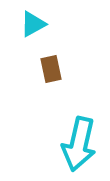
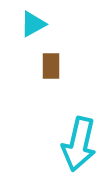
brown rectangle: moved 3 px up; rotated 12 degrees clockwise
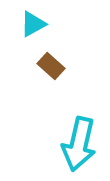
brown rectangle: rotated 48 degrees counterclockwise
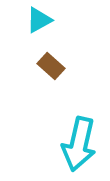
cyan triangle: moved 6 px right, 4 px up
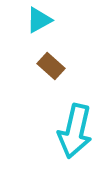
cyan arrow: moved 4 px left, 13 px up
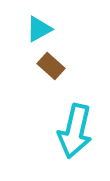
cyan triangle: moved 9 px down
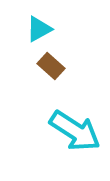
cyan arrow: rotated 70 degrees counterclockwise
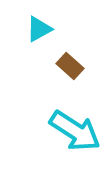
brown rectangle: moved 19 px right
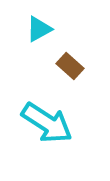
cyan arrow: moved 28 px left, 8 px up
